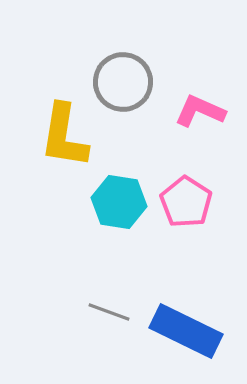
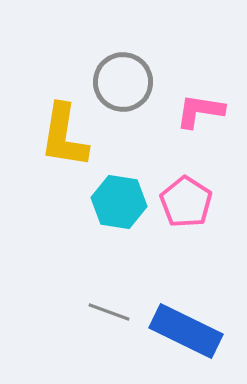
pink L-shape: rotated 15 degrees counterclockwise
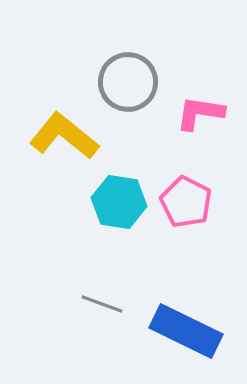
gray circle: moved 5 px right
pink L-shape: moved 2 px down
yellow L-shape: rotated 120 degrees clockwise
pink pentagon: rotated 6 degrees counterclockwise
gray line: moved 7 px left, 8 px up
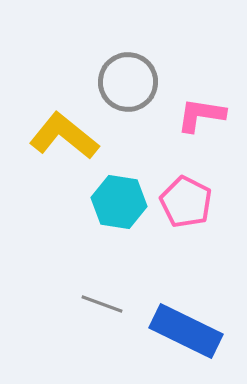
pink L-shape: moved 1 px right, 2 px down
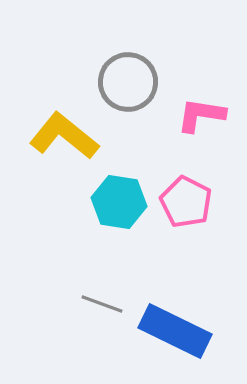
blue rectangle: moved 11 px left
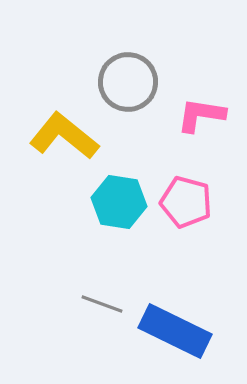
pink pentagon: rotated 12 degrees counterclockwise
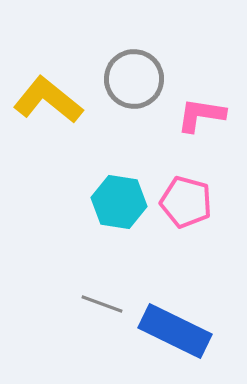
gray circle: moved 6 px right, 3 px up
yellow L-shape: moved 16 px left, 36 px up
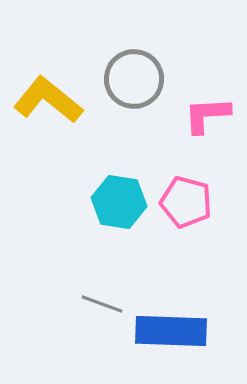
pink L-shape: moved 6 px right; rotated 12 degrees counterclockwise
blue rectangle: moved 4 px left; rotated 24 degrees counterclockwise
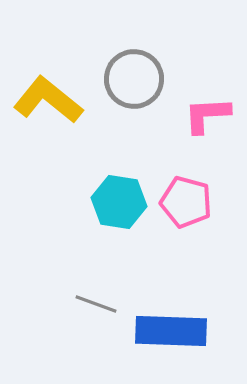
gray line: moved 6 px left
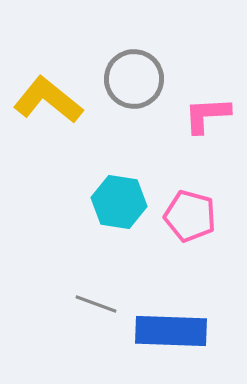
pink pentagon: moved 4 px right, 14 px down
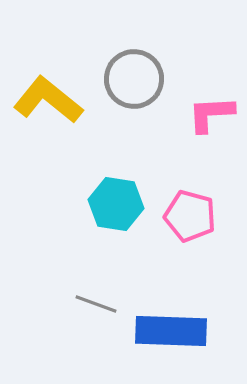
pink L-shape: moved 4 px right, 1 px up
cyan hexagon: moved 3 px left, 2 px down
